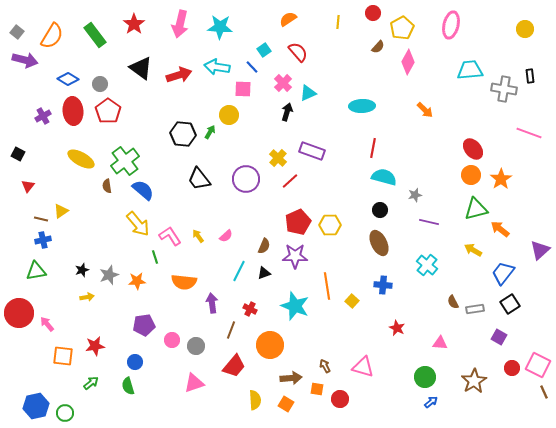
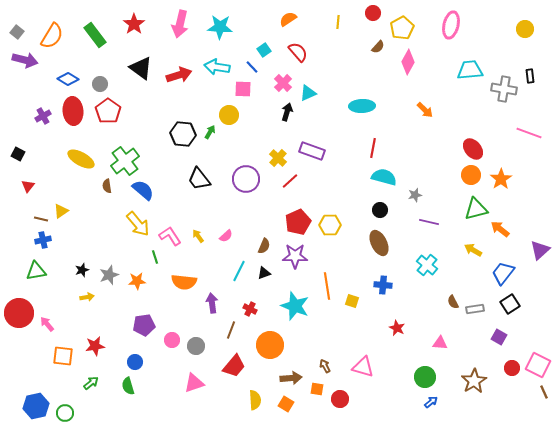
yellow square at (352, 301): rotated 24 degrees counterclockwise
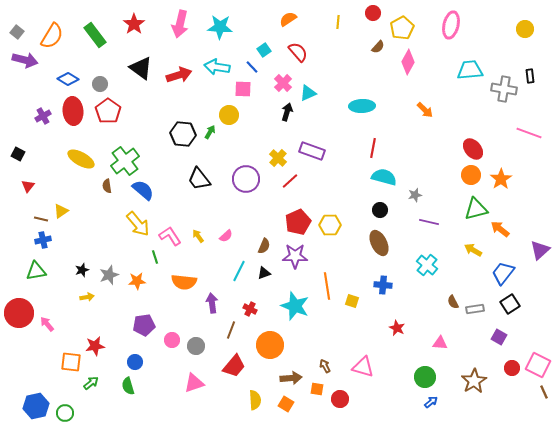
orange square at (63, 356): moved 8 px right, 6 px down
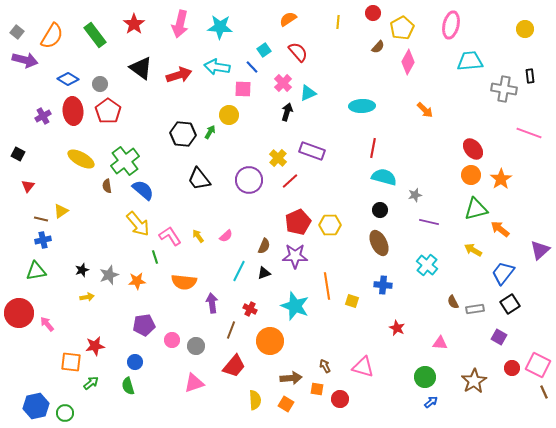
cyan trapezoid at (470, 70): moved 9 px up
purple circle at (246, 179): moved 3 px right, 1 px down
orange circle at (270, 345): moved 4 px up
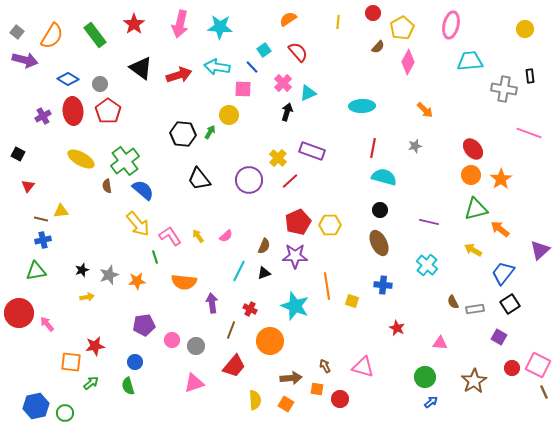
gray star at (415, 195): moved 49 px up
yellow triangle at (61, 211): rotated 28 degrees clockwise
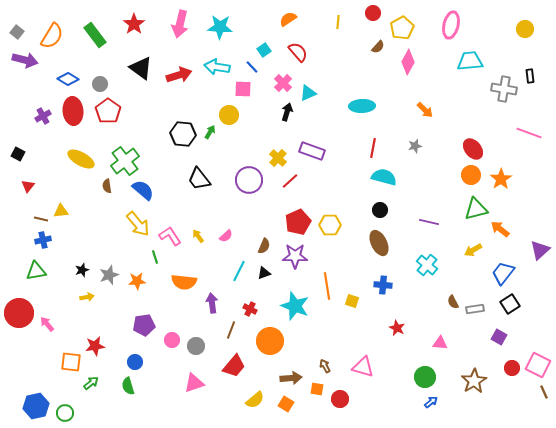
yellow arrow at (473, 250): rotated 60 degrees counterclockwise
yellow semicircle at (255, 400): rotated 54 degrees clockwise
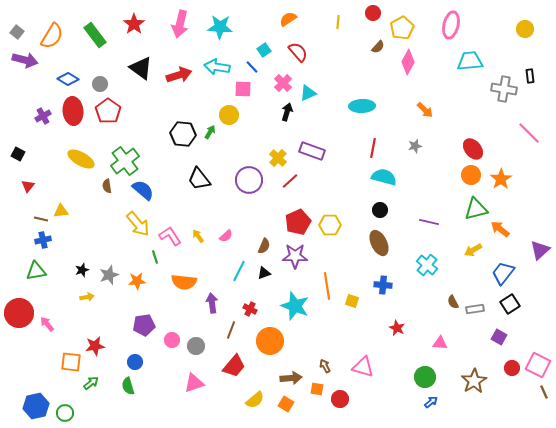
pink line at (529, 133): rotated 25 degrees clockwise
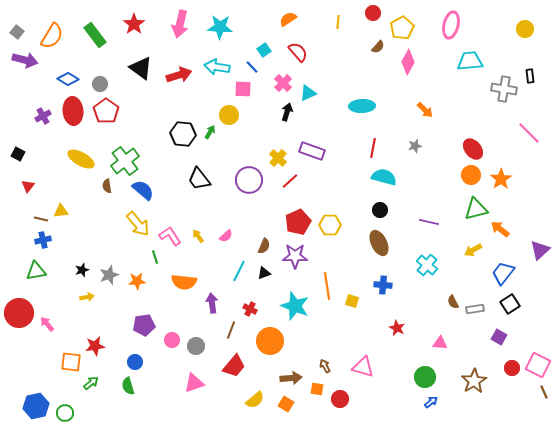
red pentagon at (108, 111): moved 2 px left
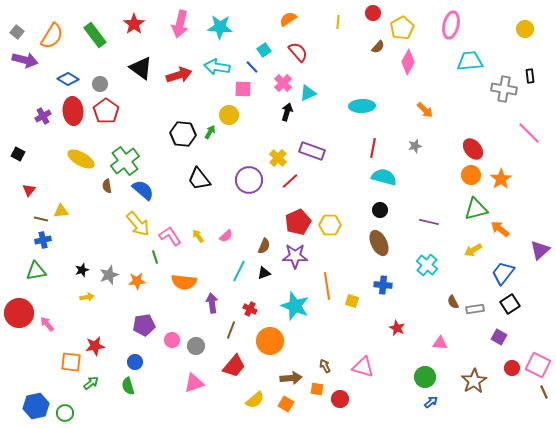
red triangle at (28, 186): moved 1 px right, 4 px down
